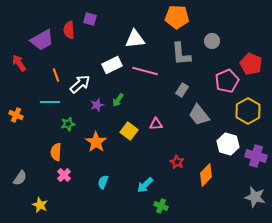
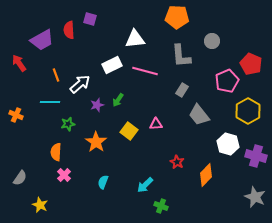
gray L-shape: moved 2 px down
gray star: rotated 10 degrees clockwise
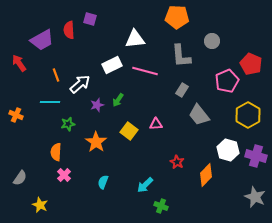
yellow hexagon: moved 4 px down
white hexagon: moved 6 px down
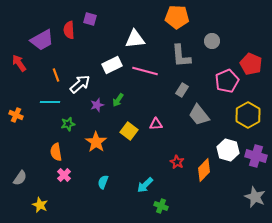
orange semicircle: rotated 12 degrees counterclockwise
orange diamond: moved 2 px left, 5 px up
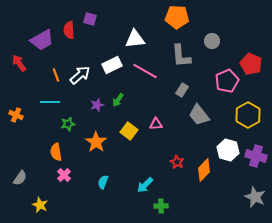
pink line: rotated 15 degrees clockwise
white arrow: moved 9 px up
green cross: rotated 24 degrees counterclockwise
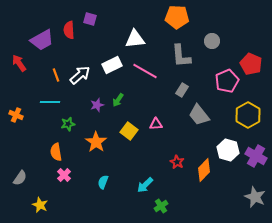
purple cross: rotated 15 degrees clockwise
green cross: rotated 32 degrees counterclockwise
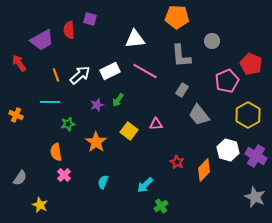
white rectangle: moved 2 px left, 6 px down
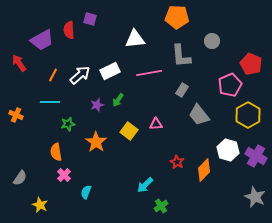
pink line: moved 4 px right, 2 px down; rotated 40 degrees counterclockwise
orange line: moved 3 px left; rotated 48 degrees clockwise
pink pentagon: moved 3 px right, 4 px down
cyan semicircle: moved 17 px left, 10 px down
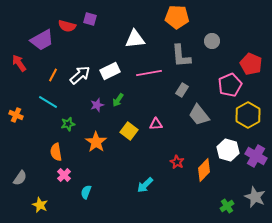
red semicircle: moved 2 px left, 4 px up; rotated 72 degrees counterclockwise
cyan line: moved 2 px left; rotated 30 degrees clockwise
green cross: moved 66 px right
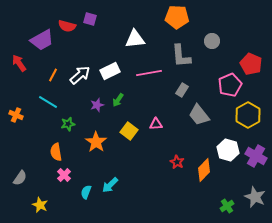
cyan arrow: moved 35 px left
